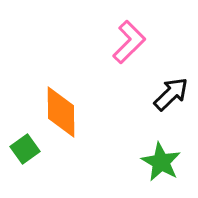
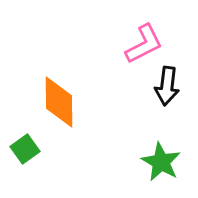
pink L-shape: moved 15 px right, 2 px down; rotated 18 degrees clockwise
black arrow: moved 4 px left, 8 px up; rotated 141 degrees clockwise
orange diamond: moved 2 px left, 10 px up
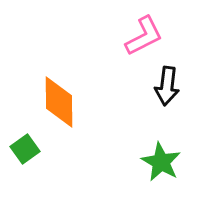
pink L-shape: moved 8 px up
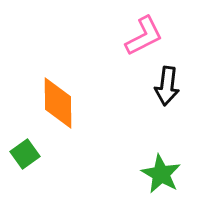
orange diamond: moved 1 px left, 1 px down
green square: moved 5 px down
green star: moved 12 px down
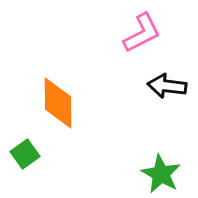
pink L-shape: moved 2 px left, 3 px up
black arrow: rotated 90 degrees clockwise
